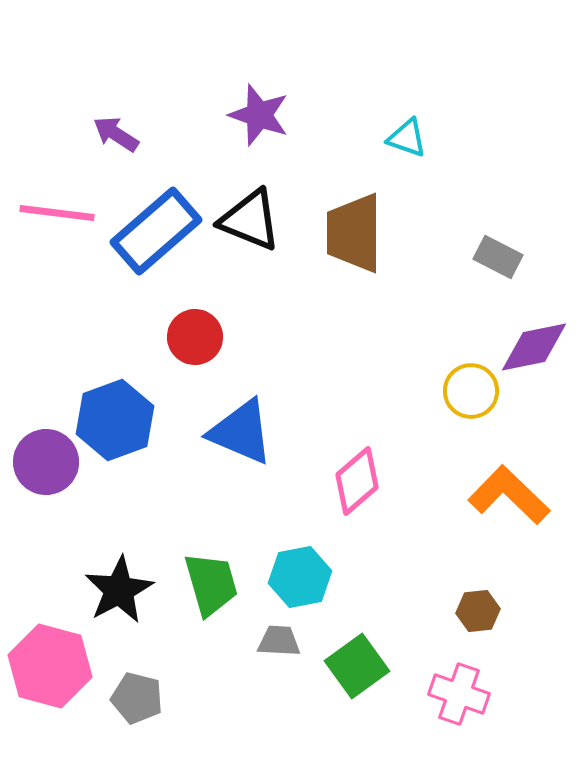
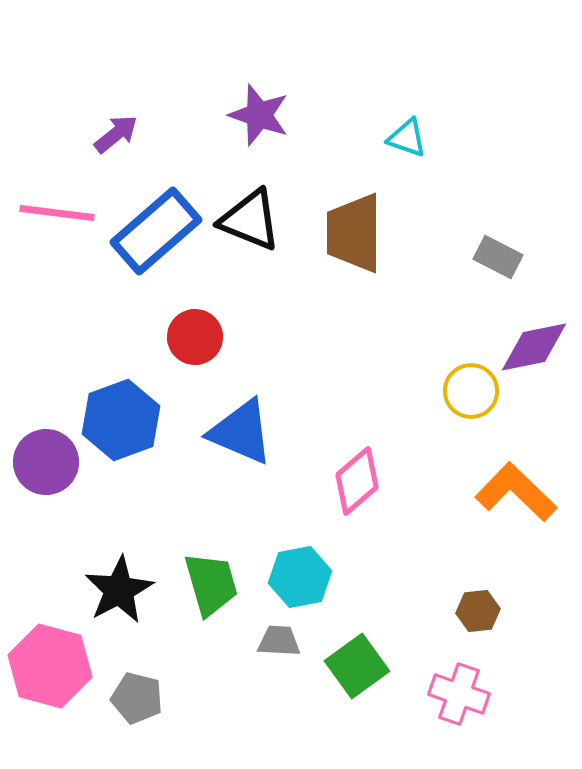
purple arrow: rotated 108 degrees clockwise
blue hexagon: moved 6 px right
orange L-shape: moved 7 px right, 3 px up
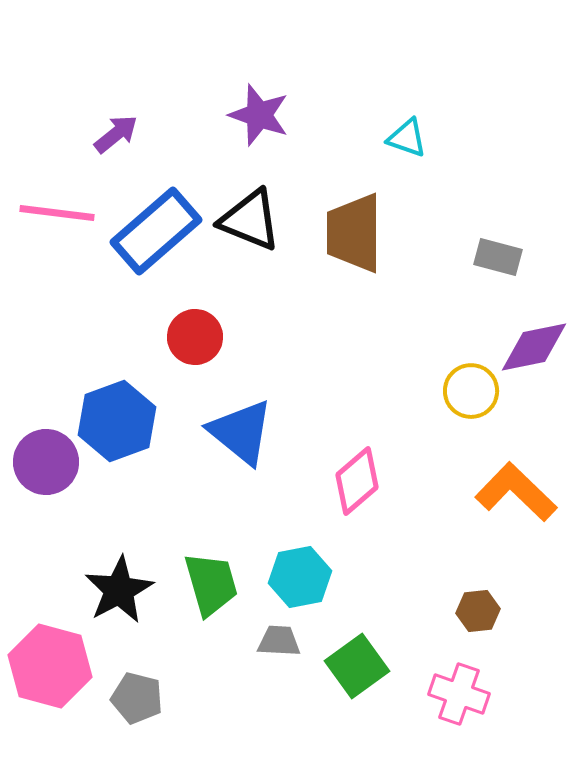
gray rectangle: rotated 12 degrees counterclockwise
blue hexagon: moved 4 px left, 1 px down
blue triangle: rotated 16 degrees clockwise
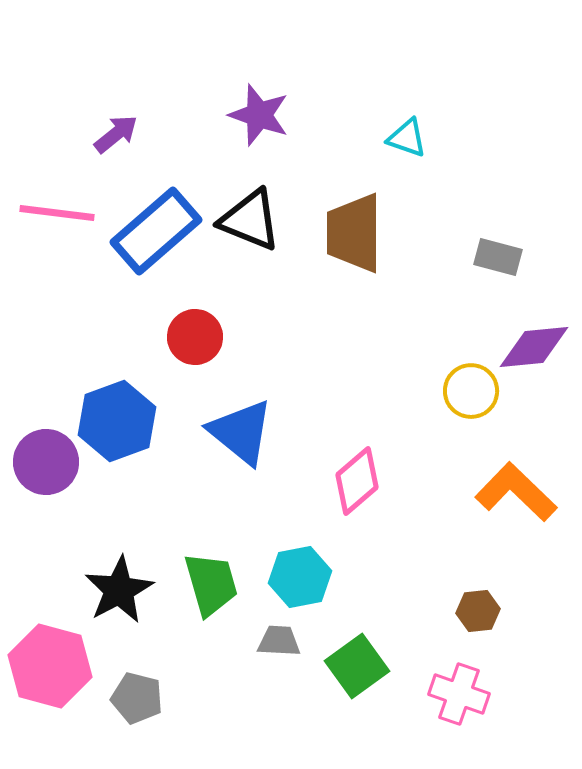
purple diamond: rotated 6 degrees clockwise
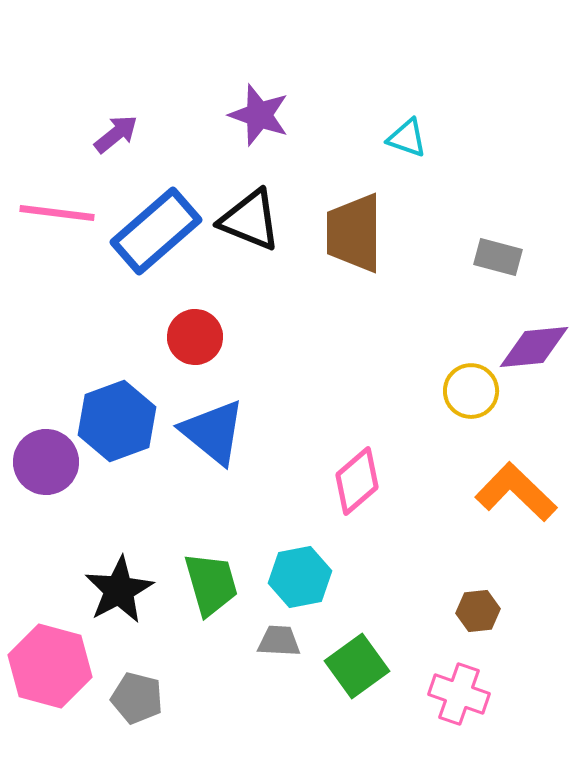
blue triangle: moved 28 px left
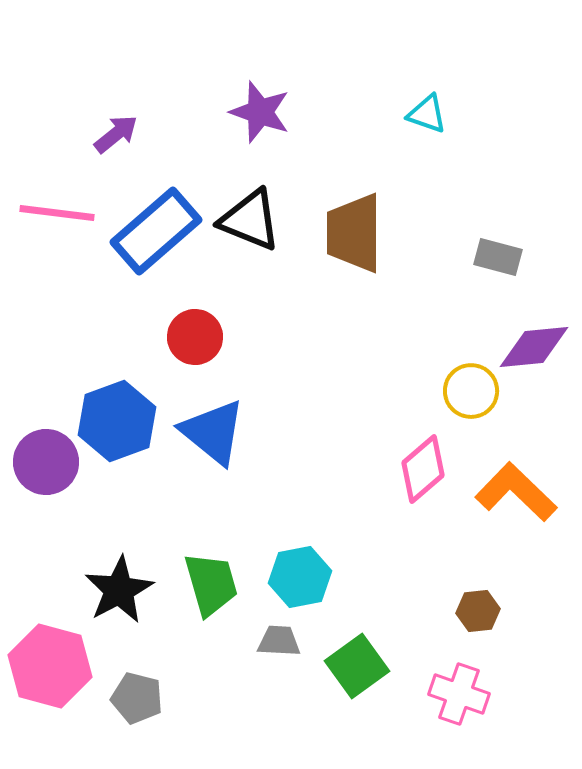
purple star: moved 1 px right, 3 px up
cyan triangle: moved 20 px right, 24 px up
pink diamond: moved 66 px right, 12 px up
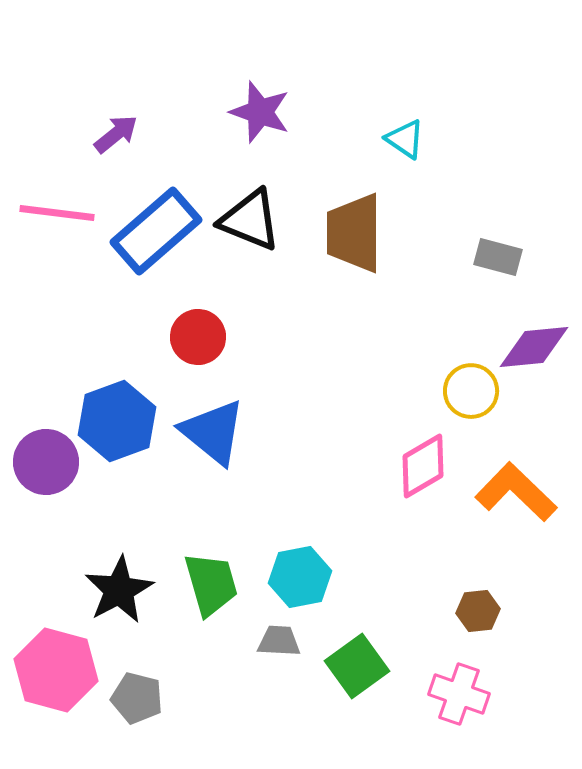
cyan triangle: moved 22 px left, 25 px down; rotated 15 degrees clockwise
red circle: moved 3 px right
pink diamond: moved 3 px up; rotated 10 degrees clockwise
pink hexagon: moved 6 px right, 4 px down
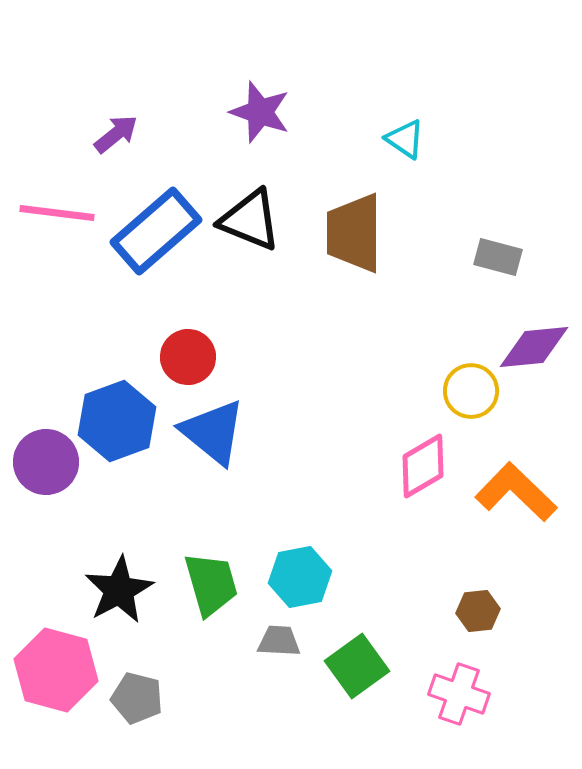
red circle: moved 10 px left, 20 px down
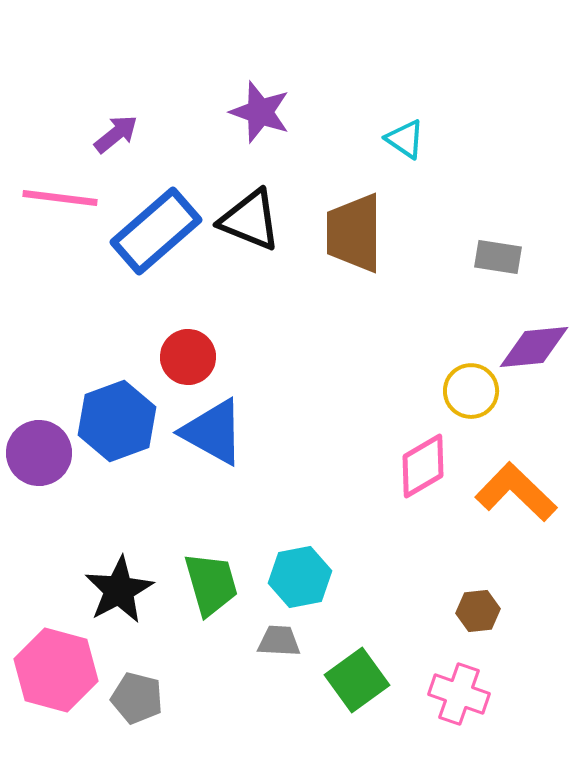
pink line: moved 3 px right, 15 px up
gray rectangle: rotated 6 degrees counterclockwise
blue triangle: rotated 10 degrees counterclockwise
purple circle: moved 7 px left, 9 px up
green square: moved 14 px down
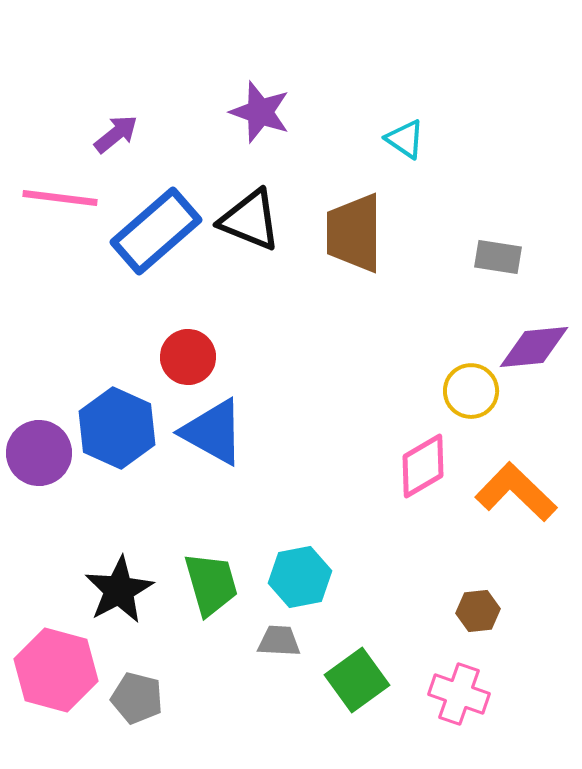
blue hexagon: moved 7 px down; rotated 16 degrees counterclockwise
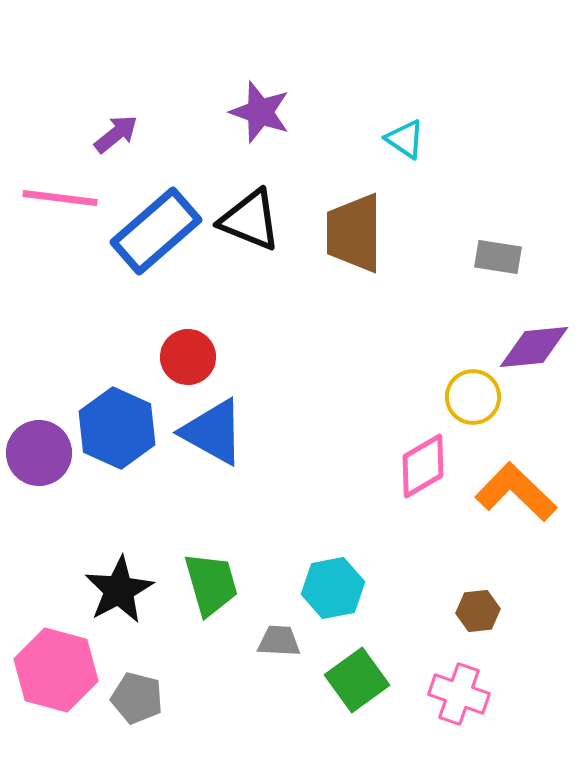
yellow circle: moved 2 px right, 6 px down
cyan hexagon: moved 33 px right, 11 px down
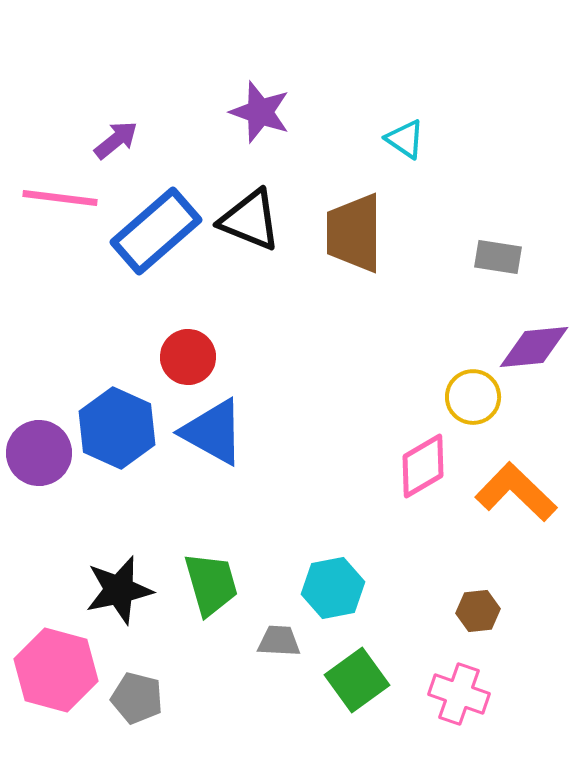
purple arrow: moved 6 px down
black star: rotated 16 degrees clockwise
